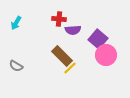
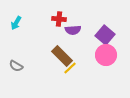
purple square: moved 7 px right, 4 px up
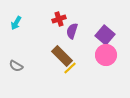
red cross: rotated 24 degrees counterclockwise
purple semicircle: moved 1 px left, 1 px down; rotated 112 degrees clockwise
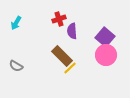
purple semicircle: rotated 21 degrees counterclockwise
purple square: moved 2 px down
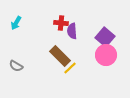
red cross: moved 2 px right, 4 px down; rotated 24 degrees clockwise
brown rectangle: moved 2 px left
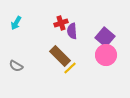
red cross: rotated 24 degrees counterclockwise
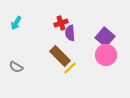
purple semicircle: moved 2 px left, 2 px down
gray semicircle: moved 1 px down
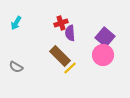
pink circle: moved 3 px left
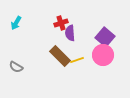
yellow line: moved 7 px right, 8 px up; rotated 24 degrees clockwise
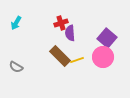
purple square: moved 2 px right, 1 px down
pink circle: moved 2 px down
